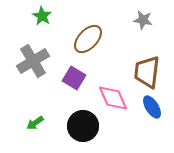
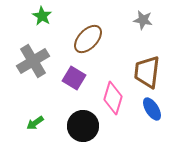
pink diamond: rotated 40 degrees clockwise
blue ellipse: moved 2 px down
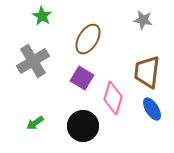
brown ellipse: rotated 12 degrees counterclockwise
purple square: moved 8 px right
